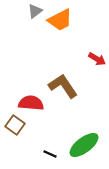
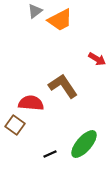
green ellipse: moved 1 px up; rotated 12 degrees counterclockwise
black line: rotated 48 degrees counterclockwise
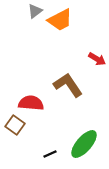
brown L-shape: moved 5 px right, 1 px up
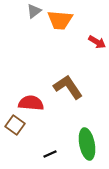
gray triangle: moved 1 px left
orange trapezoid: rotated 32 degrees clockwise
red arrow: moved 17 px up
brown L-shape: moved 2 px down
green ellipse: moved 3 px right; rotated 52 degrees counterclockwise
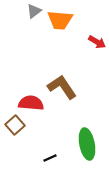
brown L-shape: moved 6 px left
brown square: rotated 12 degrees clockwise
black line: moved 4 px down
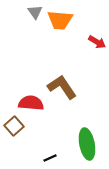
gray triangle: moved 1 px right, 1 px down; rotated 28 degrees counterclockwise
brown square: moved 1 px left, 1 px down
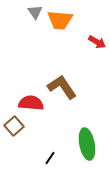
black line: rotated 32 degrees counterclockwise
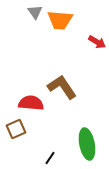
brown square: moved 2 px right, 3 px down; rotated 18 degrees clockwise
